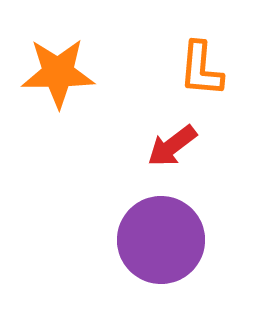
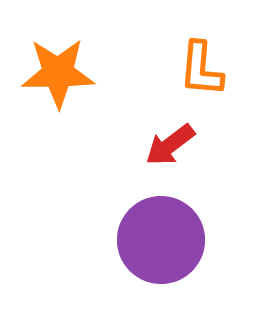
red arrow: moved 2 px left, 1 px up
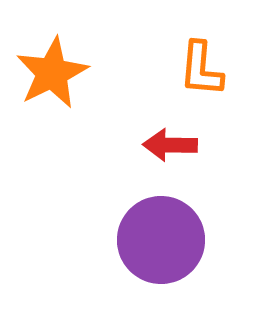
orange star: moved 6 px left; rotated 26 degrees counterclockwise
red arrow: rotated 38 degrees clockwise
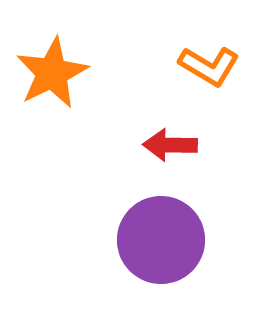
orange L-shape: moved 8 px right, 3 px up; rotated 64 degrees counterclockwise
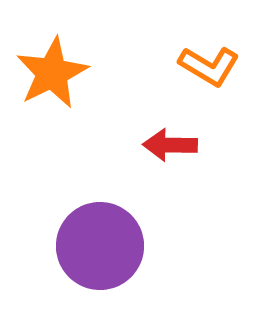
purple circle: moved 61 px left, 6 px down
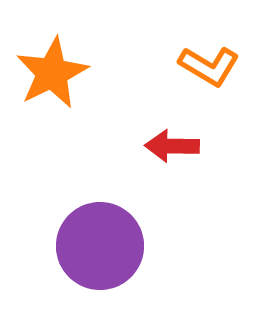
red arrow: moved 2 px right, 1 px down
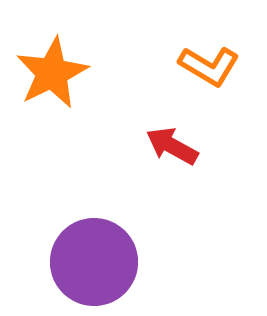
red arrow: rotated 28 degrees clockwise
purple circle: moved 6 px left, 16 px down
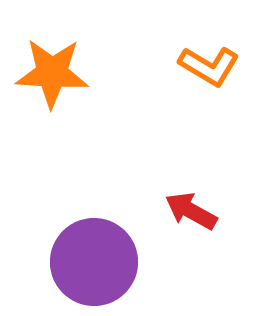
orange star: rotated 30 degrees clockwise
red arrow: moved 19 px right, 65 px down
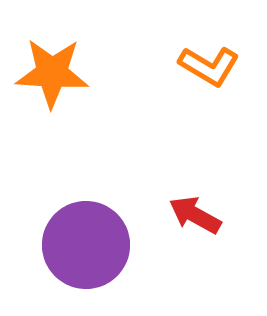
red arrow: moved 4 px right, 4 px down
purple circle: moved 8 px left, 17 px up
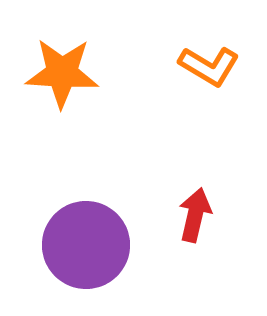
orange star: moved 10 px right
red arrow: rotated 74 degrees clockwise
